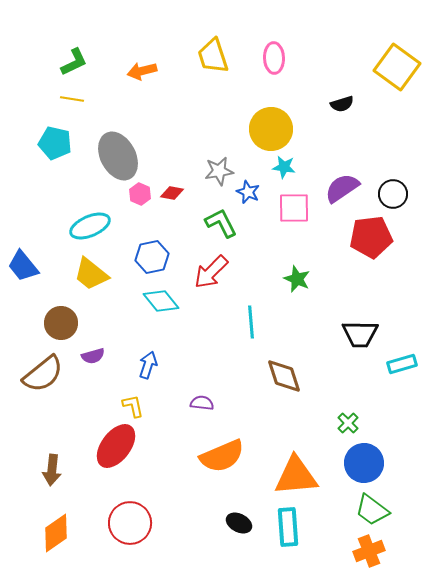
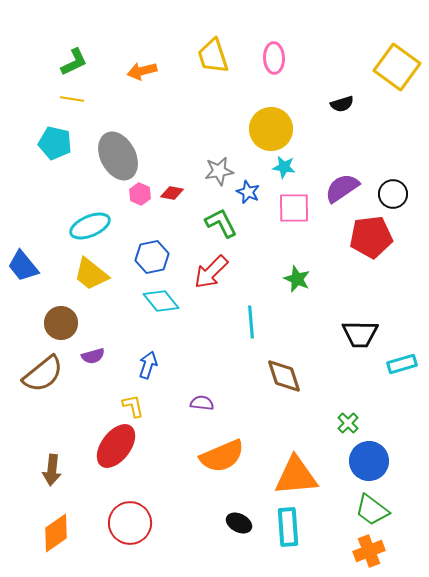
blue circle at (364, 463): moved 5 px right, 2 px up
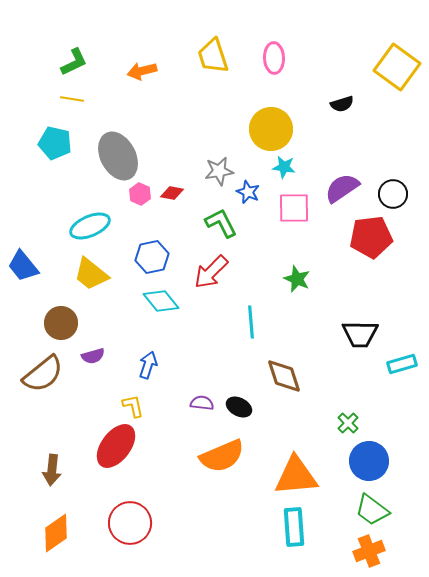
black ellipse at (239, 523): moved 116 px up
cyan rectangle at (288, 527): moved 6 px right
